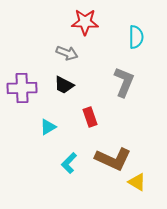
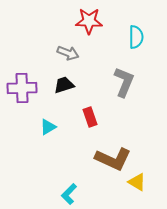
red star: moved 4 px right, 1 px up
gray arrow: moved 1 px right
black trapezoid: rotated 135 degrees clockwise
cyan L-shape: moved 31 px down
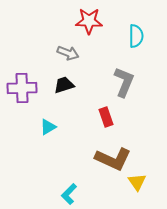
cyan semicircle: moved 1 px up
red rectangle: moved 16 px right
yellow triangle: rotated 24 degrees clockwise
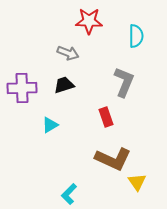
cyan triangle: moved 2 px right, 2 px up
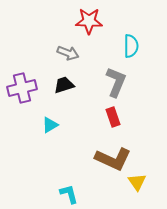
cyan semicircle: moved 5 px left, 10 px down
gray L-shape: moved 8 px left
purple cross: rotated 12 degrees counterclockwise
red rectangle: moved 7 px right
cyan L-shape: rotated 120 degrees clockwise
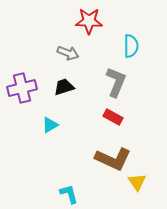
black trapezoid: moved 2 px down
red rectangle: rotated 42 degrees counterclockwise
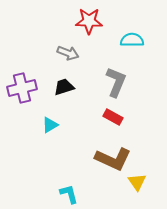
cyan semicircle: moved 1 px right, 6 px up; rotated 90 degrees counterclockwise
